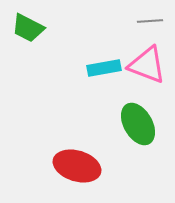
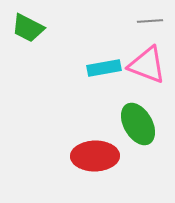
red ellipse: moved 18 px right, 10 px up; rotated 18 degrees counterclockwise
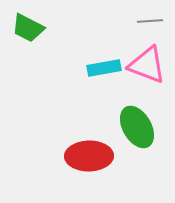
green ellipse: moved 1 px left, 3 px down
red ellipse: moved 6 px left
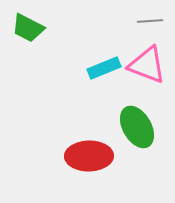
cyan rectangle: rotated 12 degrees counterclockwise
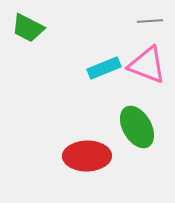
red ellipse: moved 2 px left
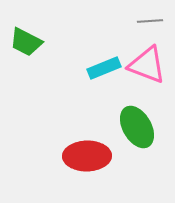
green trapezoid: moved 2 px left, 14 px down
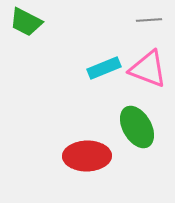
gray line: moved 1 px left, 1 px up
green trapezoid: moved 20 px up
pink triangle: moved 1 px right, 4 px down
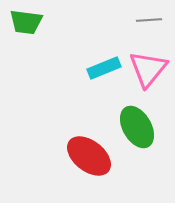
green trapezoid: rotated 20 degrees counterclockwise
pink triangle: rotated 48 degrees clockwise
red ellipse: moved 2 px right; rotated 39 degrees clockwise
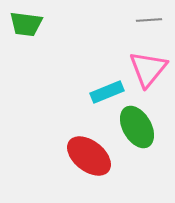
green trapezoid: moved 2 px down
cyan rectangle: moved 3 px right, 24 px down
